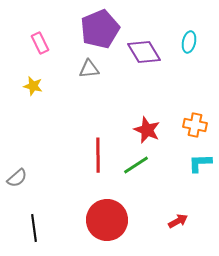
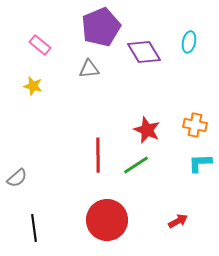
purple pentagon: moved 1 px right, 2 px up
pink rectangle: moved 2 px down; rotated 25 degrees counterclockwise
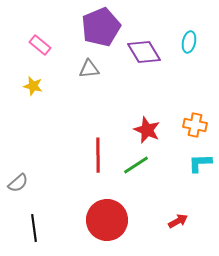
gray semicircle: moved 1 px right, 5 px down
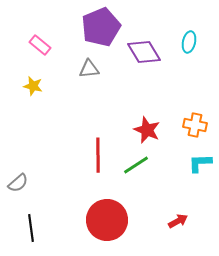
black line: moved 3 px left
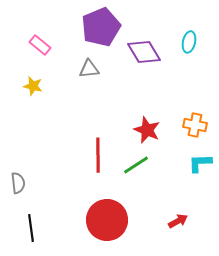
gray semicircle: rotated 55 degrees counterclockwise
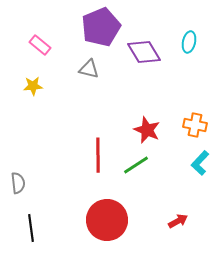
gray triangle: rotated 20 degrees clockwise
yellow star: rotated 18 degrees counterclockwise
cyan L-shape: rotated 45 degrees counterclockwise
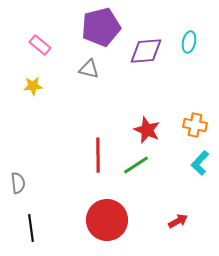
purple pentagon: rotated 9 degrees clockwise
purple diamond: moved 2 px right, 1 px up; rotated 64 degrees counterclockwise
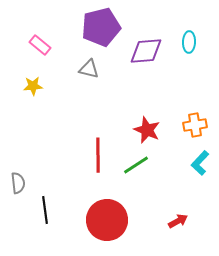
cyan ellipse: rotated 10 degrees counterclockwise
orange cross: rotated 20 degrees counterclockwise
black line: moved 14 px right, 18 px up
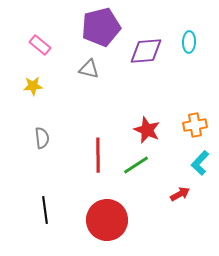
gray semicircle: moved 24 px right, 45 px up
red arrow: moved 2 px right, 27 px up
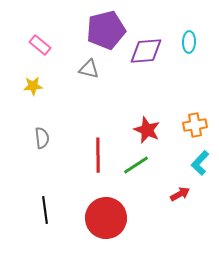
purple pentagon: moved 5 px right, 3 px down
red circle: moved 1 px left, 2 px up
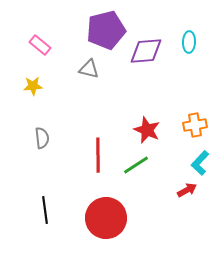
red arrow: moved 7 px right, 4 px up
